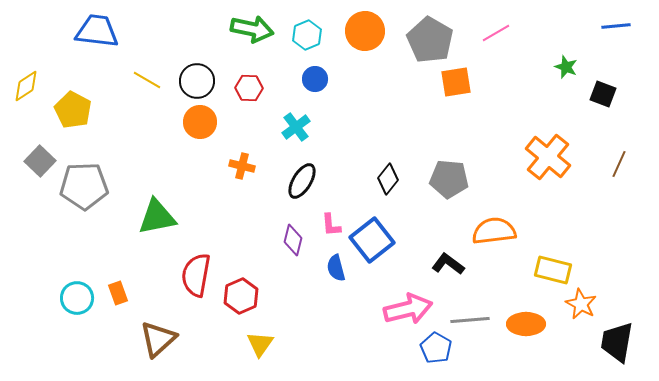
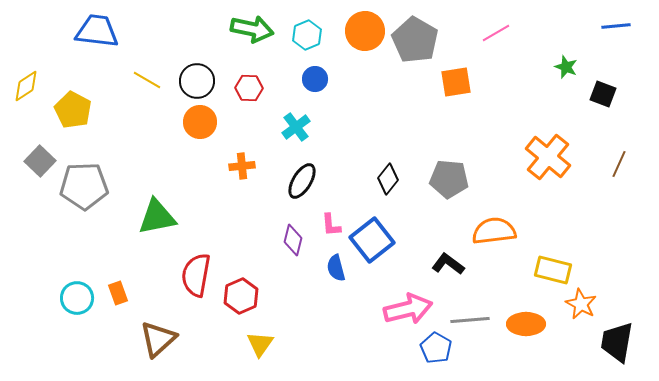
gray pentagon at (430, 40): moved 15 px left
orange cross at (242, 166): rotated 20 degrees counterclockwise
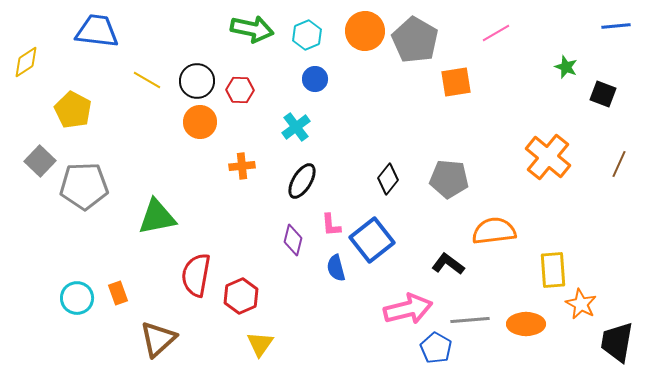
yellow diamond at (26, 86): moved 24 px up
red hexagon at (249, 88): moved 9 px left, 2 px down
yellow rectangle at (553, 270): rotated 72 degrees clockwise
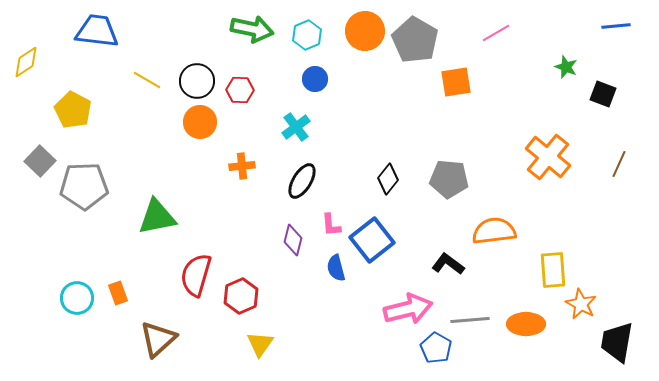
red semicircle at (196, 275): rotated 6 degrees clockwise
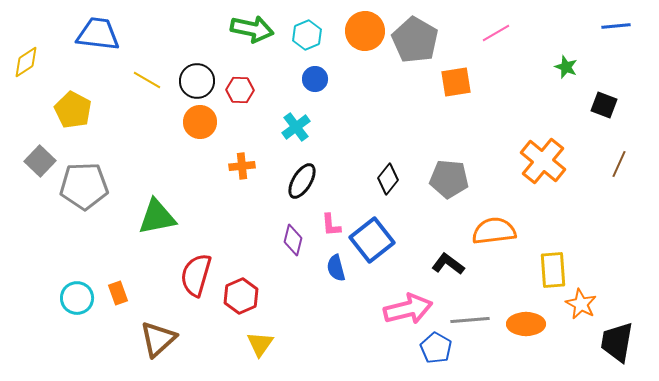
blue trapezoid at (97, 31): moved 1 px right, 3 px down
black square at (603, 94): moved 1 px right, 11 px down
orange cross at (548, 157): moved 5 px left, 4 px down
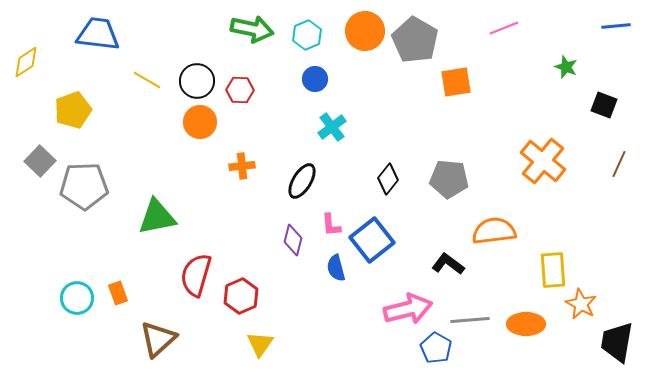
pink line at (496, 33): moved 8 px right, 5 px up; rotated 8 degrees clockwise
yellow pentagon at (73, 110): rotated 24 degrees clockwise
cyan cross at (296, 127): moved 36 px right
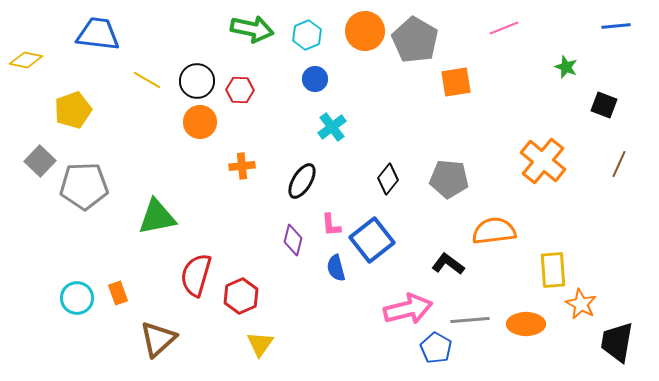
yellow diamond at (26, 62): moved 2 px up; rotated 44 degrees clockwise
